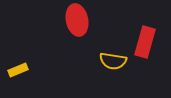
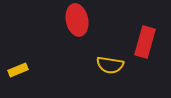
yellow semicircle: moved 3 px left, 4 px down
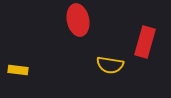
red ellipse: moved 1 px right
yellow rectangle: rotated 30 degrees clockwise
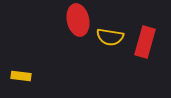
yellow semicircle: moved 28 px up
yellow rectangle: moved 3 px right, 6 px down
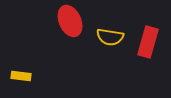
red ellipse: moved 8 px left, 1 px down; rotated 12 degrees counterclockwise
red rectangle: moved 3 px right
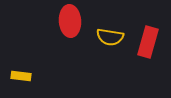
red ellipse: rotated 20 degrees clockwise
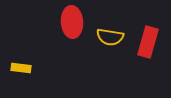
red ellipse: moved 2 px right, 1 px down
yellow rectangle: moved 8 px up
